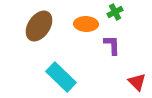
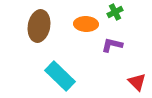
brown ellipse: rotated 24 degrees counterclockwise
purple L-shape: rotated 75 degrees counterclockwise
cyan rectangle: moved 1 px left, 1 px up
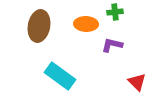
green cross: rotated 21 degrees clockwise
cyan rectangle: rotated 8 degrees counterclockwise
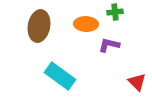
purple L-shape: moved 3 px left
